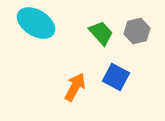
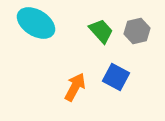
green trapezoid: moved 2 px up
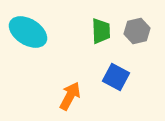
cyan ellipse: moved 8 px left, 9 px down
green trapezoid: rotated 40 degrees clockwise
orange arrow: moved 5 px left, 9 px down
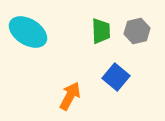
blue square: rotated 12 degrees clockwise
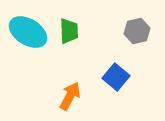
green trapezoid: moved 32 px left
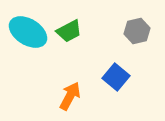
green trapezoid: rotated 64 degrees clockwise
